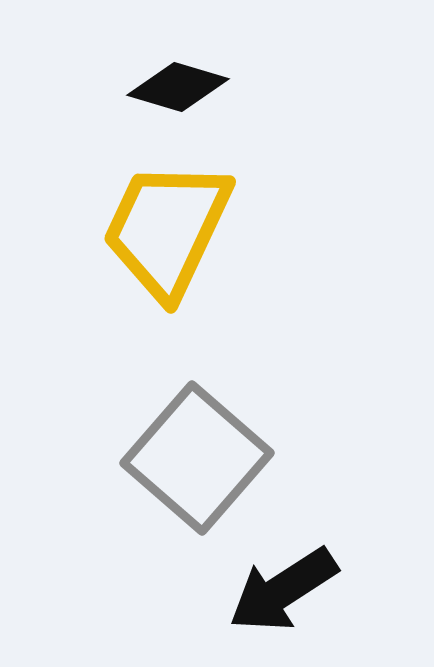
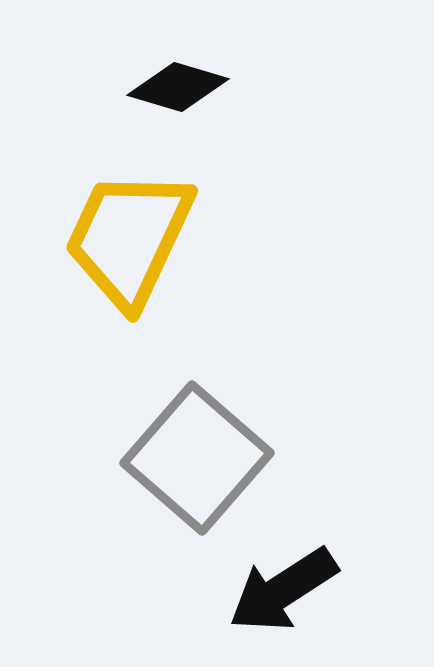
yellow trapezoid: moved 38 px left, 9 px down
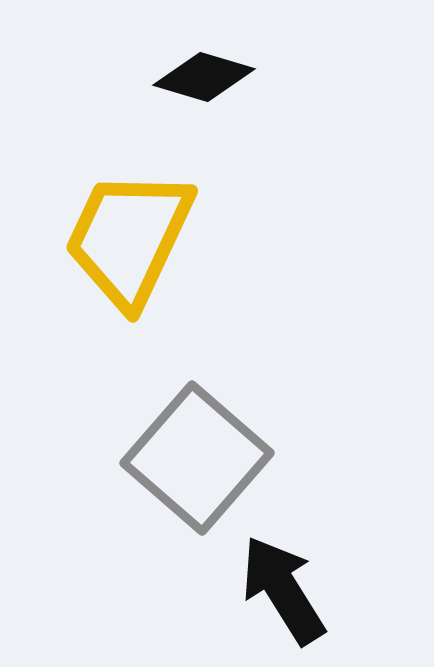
black diamond: moved 26 px right, 10 px up
black arrow: rotated 91 degrees clockwise
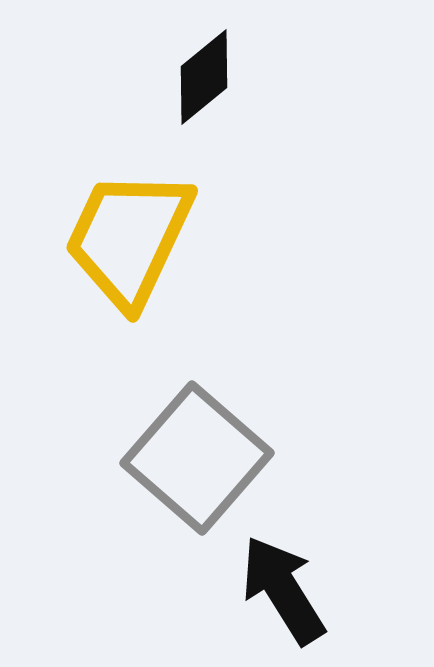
black diamond: rotated 56 degrees counterclockwise
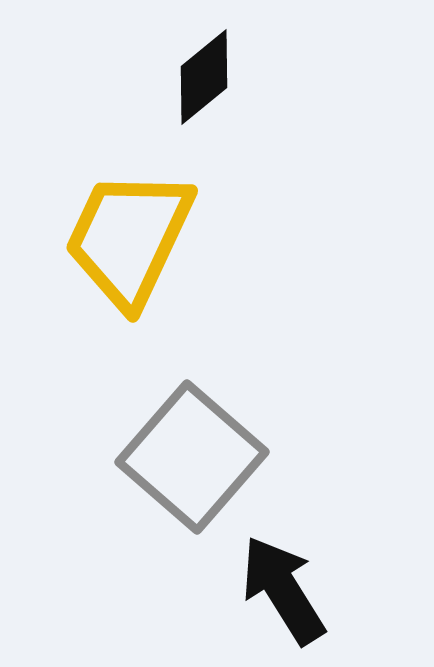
gray square: moved 5 px left, 1 px up
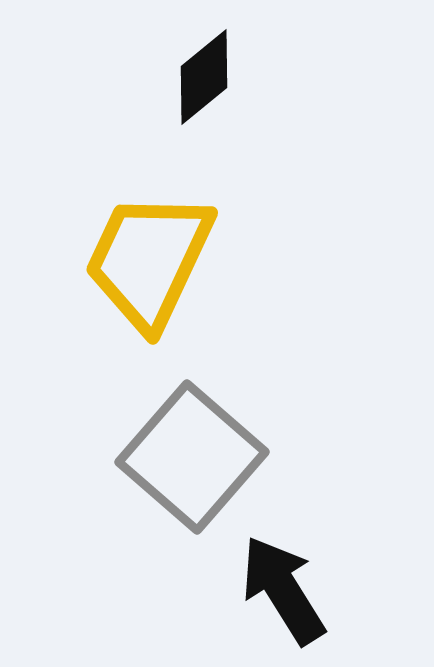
yellow trapezoid: moved 20 px right, 22 px down
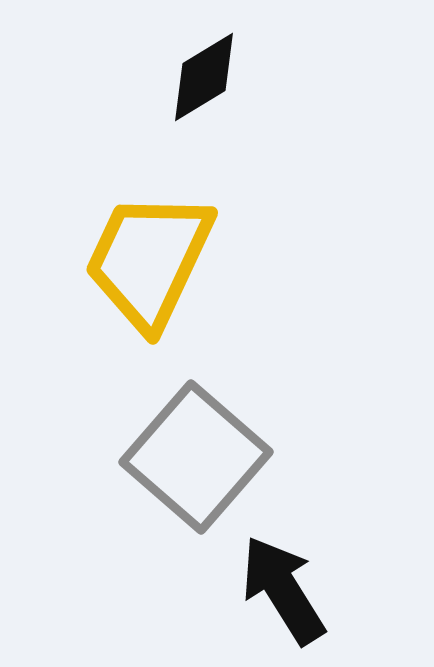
black diamond: rotated 8 degrees clockwise
gray square: moved 4 px right
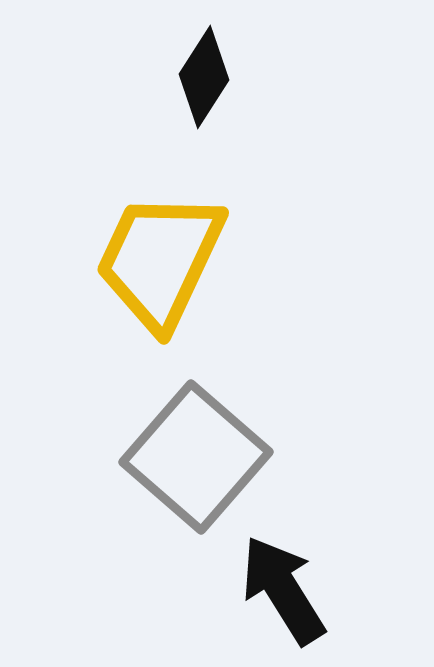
black diamond: rotated 26 degrees counterclockwise
yellow trapezoid: moved 11 px right
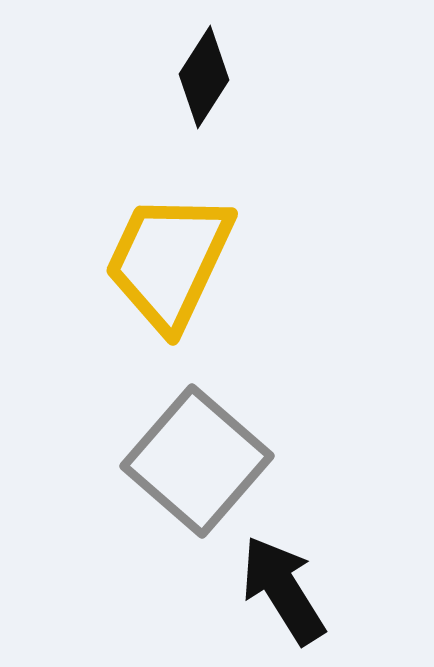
yellow trapezoid: moved 9 px right, 1 px down
gray square: moved 1 px right, 4 px down
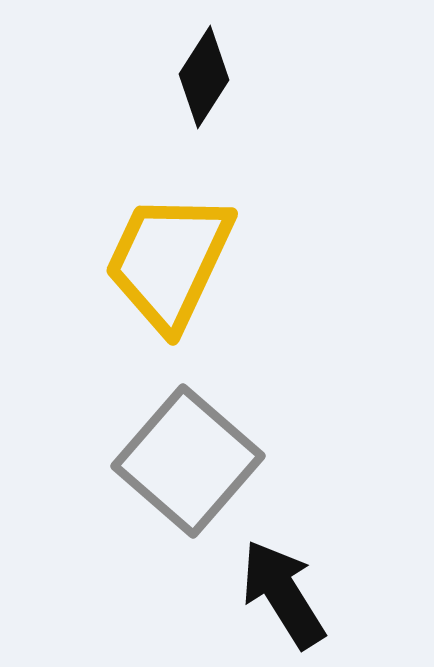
gray square: moved 9 px left
black arrow: moved 4 px down
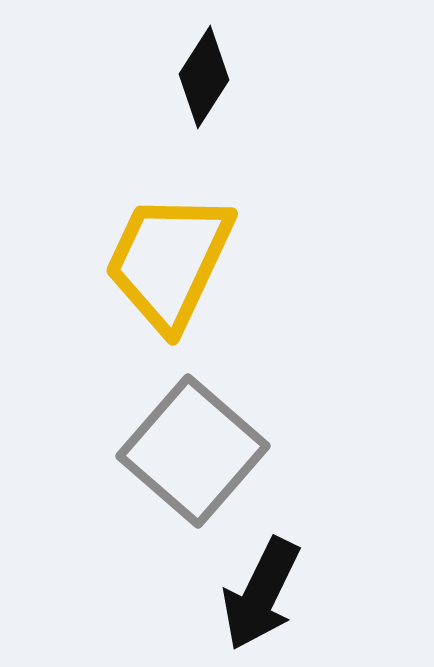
gray square: moved 5 px right, 10 px up
black arrow: moved 22 px left; rotated 122 degrees counterclockwise
